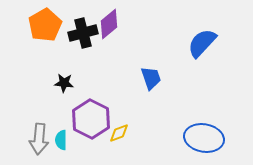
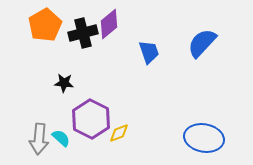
blue trapezoid: moved 2 px left, 26 px up
cyan semicircle: moved 2 px up; rotated 132 degrees clockwise
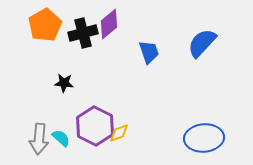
purple hexagon: moved 4 px right, 7 px down
blue ellipse: rotated 15 degrees counterclockwise
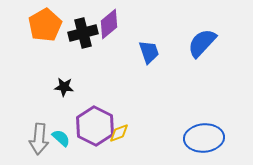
black star: moved 4 px down
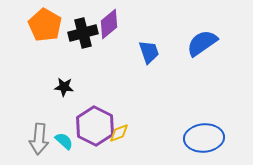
orange pentagon: rotated 12 degrees counterclockwise
blue semicircle: rotated 12 degrees clockwise
cyan semicircle: moved 3 px right, 3 px down
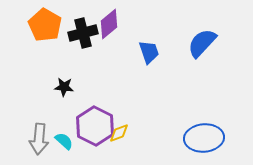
blue semicircle: rotated 12 degrees counterclockwise
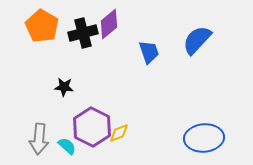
orange pentagon: moved 3 px left, 1 px down
blue semicircle: moved 5 px left, 3 px up
purple hexagon: moved 3 px left, 1 px down
cyan semicircle: moved 3 px right, 5 px down
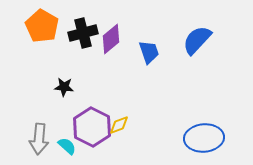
purple diamond: moved 2 px right, 15 px down
yellow diamond: moved 8 px up
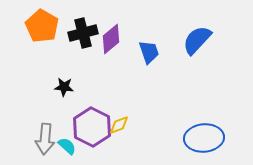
gray arrow: moved 6 px right
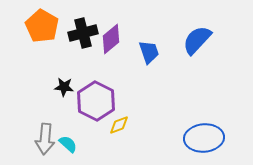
purple hexagon: moved 4 px right, 26 px up
cyan semicircle: moved 1 px right, 2 px up
